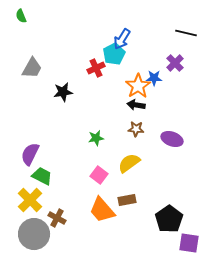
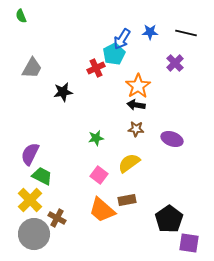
blue star: moved 4 px left, 46 px up
orange trapezoid: rotated 8 degrees counterclockwise
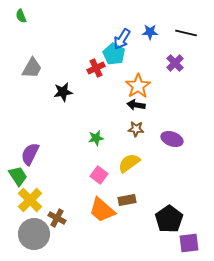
cyan pentagon: rotated 15 degrees counterclockwise
green trapezoid: moved 24 px left; rotated 30 degrees clockwise
purple square: rotated 15 degrees counterclockwise
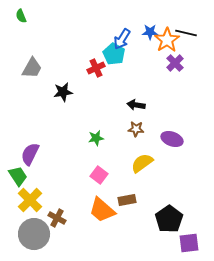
orange star: moved 29 px right, 46 px up
yellow semicircle: moved 13 px right
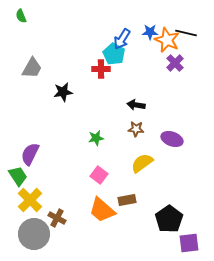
orange star: rotated 15 degrees counterclockwise
red cross: moved 5 px right, 1 px down; rotated 24 degrees clockwise
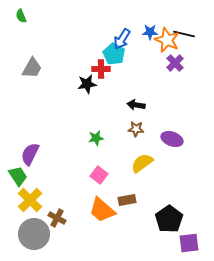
black line: moved 2 px left, 1 px down
black star: moved 24 px right, 8 px up
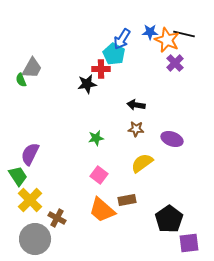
green semicircle: moved 64 px down
gray circle: moved 1 px right, 5 px down
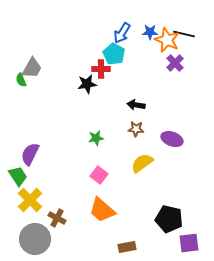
blue arrow: moved 6 px up
brown rectangle: moved 47 px down
black pentagon: rotated 24 degrees counterclockwise
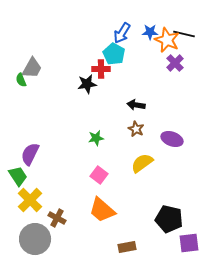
brown star: rotated 21 degrees clockwise
